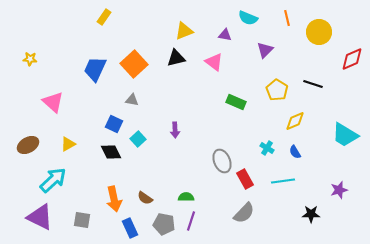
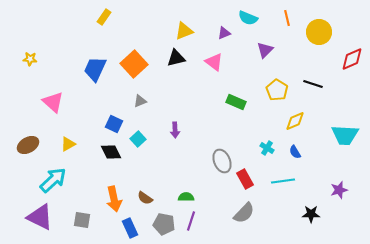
purple triangle at (225, 35): moved 1 px left, 2 px up; rotated 32 degrees counterclockwise
gray triangle at (132, 100): moved 8 px right, 1 px down; rotated 32 degrees counterclockwise
cyan trapezoid at (345, 135): rotated 28 degrees counterclockwise
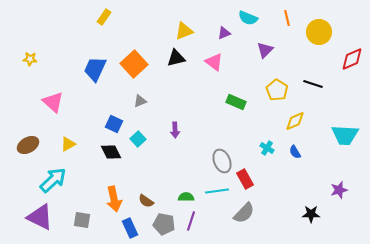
cyan line at (283, 181): moved 66 px left, 10 px down
brown semicircle at (145, 198): moved 1 px right, 3 px down
